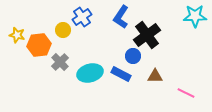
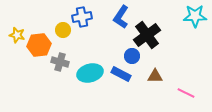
blue cross: rotated 24 degrees clockwise
blue circle: moved 1 px left
gray cross: rotated 30 degrees counterclockwise
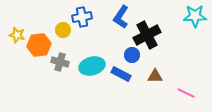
black cross: rotated 8 degrees clockwise
blue circle: moved 1 px up
cyan ellipse: moved 2 px right, 7 px up
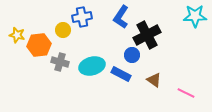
brown triangle: moved 1 px left, 4 px down; rotated 35 degrees clockwise
